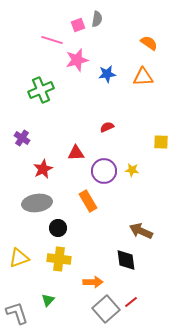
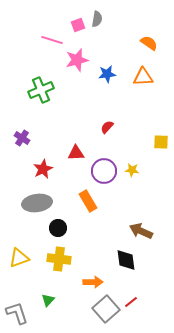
red semicircle: rotated 24 degrees counterclockwise
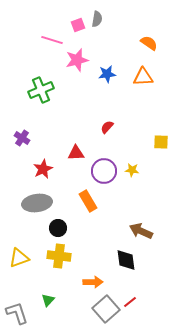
yellow cross: moved 3 px up
red line: moved 1 px left
